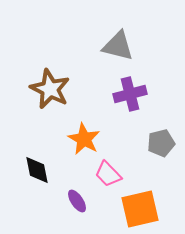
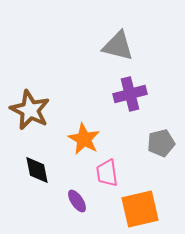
brown star: moved 20 px left, 21 px down
pink trapezoid: moved 1 px left, 1 px up; rotated 36 degrees clockwise
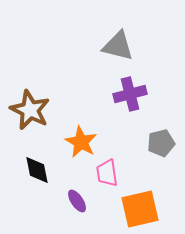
orange star: moved 3 px left, 3 px down
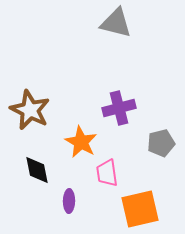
gray triangle: moved 2 px left, 23 px up
purple cross: moved 11 px left, 14 px down
purple ellipse: moved 8 px left; rotated 35 degrees clockwise
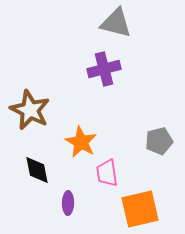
purple cross: moved 15 px left, 39 px up
gray pentagon: moved 2 px left, 2 px up
purple ellipse: moved 1 px left, 2 px down
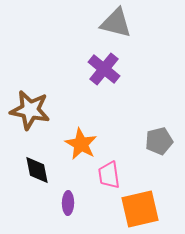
purple cross: rotated 36 degrees counterclockwise
brown star: rotated 15 degrees counterclockwise
orange star: moved 2 px down
pink trapezoid: moved 2 px right, 2 px down
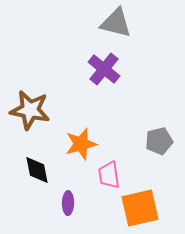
orange star: rotated 28 degrees clockwise
orange square: moved 1 px up
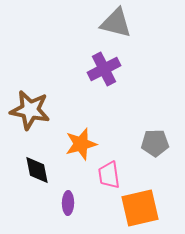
purple cross: rotated 24 degrees clockwise
gray pentagon: moved 4 px left, 2 px down; rotated 12 degrees clockwise
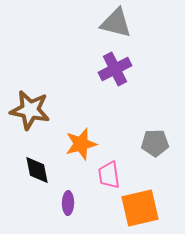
purple cross: moved 11 px right
